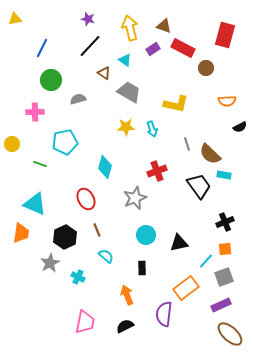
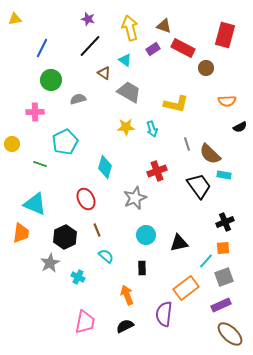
cyan pentagon at (65, 142): rotated 15 degrees counterclockwise
orange square at (225, 249): moved 2 px left, 1 px up
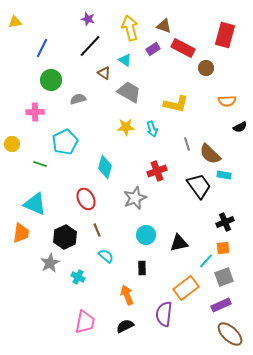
yellow triangle at (15, 19): moved 3 px down
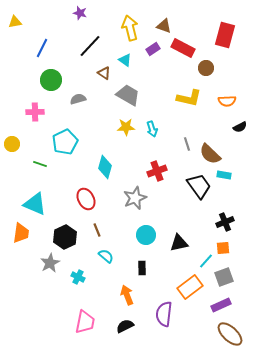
purple star at (88, 19): moved 8 px left, 6 px up
gray trapezoid at (129, 92): moved 1 px left, 3 px down
yellow L-shape at (176, 104): moved 13 px right, 6 px up
orange rectangle at (186, 288): moved 4 px right, 1 px up
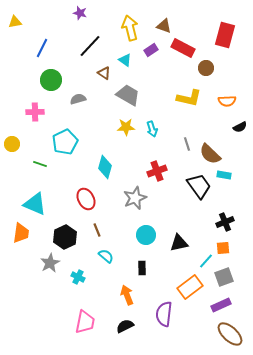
purple rectangle at (153, 49): moved 2 px left, 1 px down
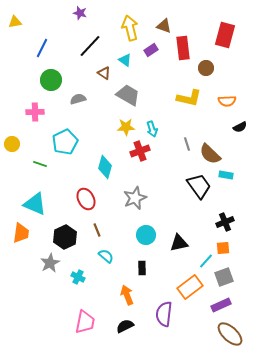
red rectangle at (183, 48): rotated 55 degrees clockwise
red cross at (157, 171): moved 17 px left, 20 px up
cyan rectangle at (224, 175): moved 2 px right
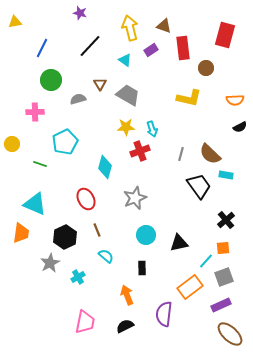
brown triangle at (104, 73): moved 4 px left, 11 px down; rotated 24 degrees clockwise
orange semicircle at (227, 101): moved 8 px right, 1 px up
gray line at (187, 144): moved 6 px left, 10 px down; rotated 32 degrees clockwise
black cross at (225, 222): moved 1 px right, 2 px up; rotated 18 degrees counterclockwise
cyan cross at (78, 277): rotated 32 degrees clockwise
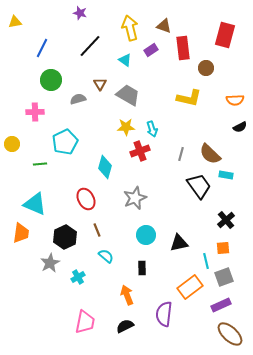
green line at (40, 164): rotated 24 degrees counterclockwise
cyan line at (206, 261): rotated 56 degrees counterclockwise
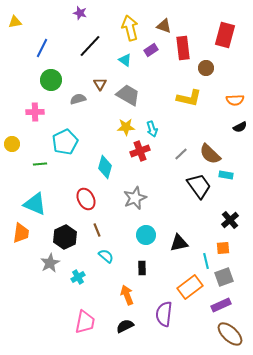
gray line at (181, 154): rotated 32 degrees clockwise
black cross at (226, 220): moved 4 px right
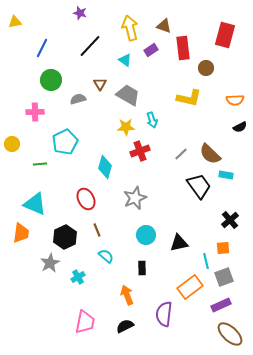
cyan arrow at (152, 129): moved 9 px up
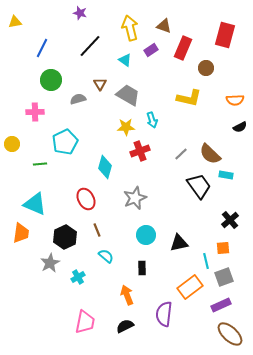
red rectangle at (183, 48): rotated 30 degrees clockwise
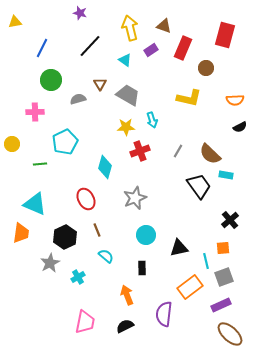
gray line at (181, 154): moved 3 px left, 3 px up; rotated 16 degrees counterclockwise
black triangle at (179, 243): moved 5 px down
